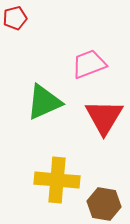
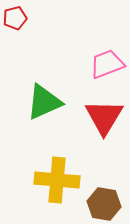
pink trapezoid: moved 18 px right
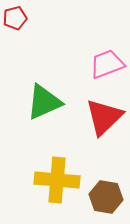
red triangle: rotated 15 degrees clockwise
brown hexagon: moved 2 px right, 7 px up
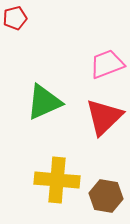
brown hexagon: moved 1 px up
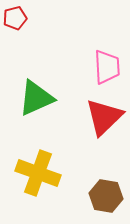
pink trapezoid: moved 3 px down; rotated 108 degrees clockwise
green triangle: moved 8 px left, 4 px up
yellow cross: moved 19 px left, 7 px up; rotated 15 degrees clockwise
